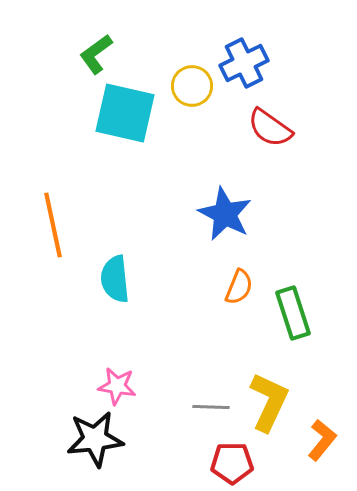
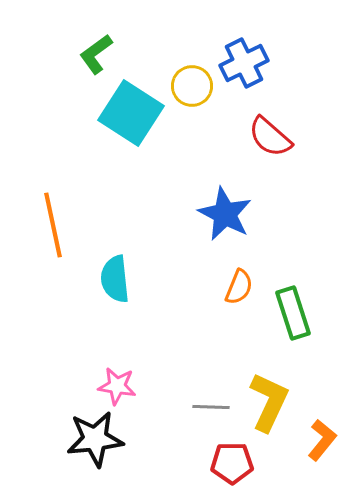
cyan square: moved 6 px right; rotated 20 degrees clockwise
red semicircle: moved 9 px down; rotated 6 degrees clockwise
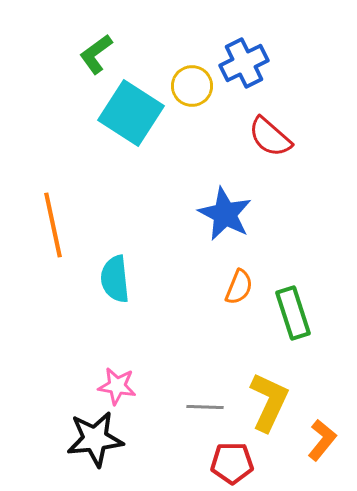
gray line: moved 6 px left
